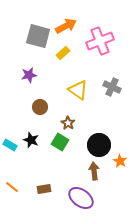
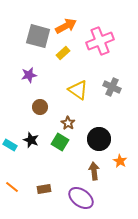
black circle: moved 6 px up
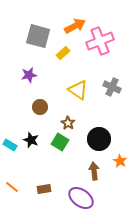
orange arrow: moved 9 px right
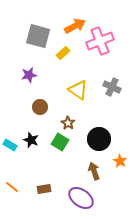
brown arrow: rotated 12 degrees counterclockwise
